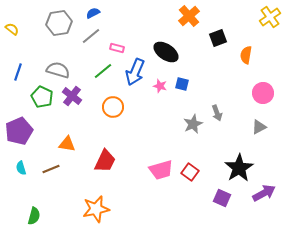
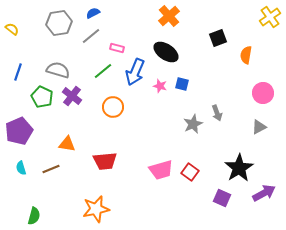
orange cross: moved 20 px left
red trapezoid: rotated 60 degrees clockwise
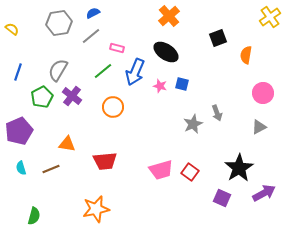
gray semicircle: rotated 75 degrees counterclockwise
green pentagon: rotated 20 degrees clockwise
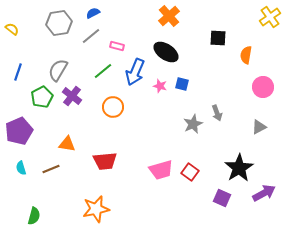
black square: rotated 24 degrees clockwise
pink rectangle: moved 2 px up
pink circle: moved 6 px up
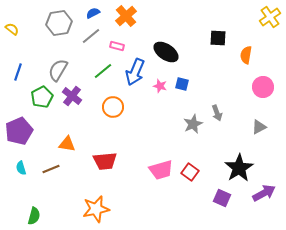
orange cross: moved 43 px left
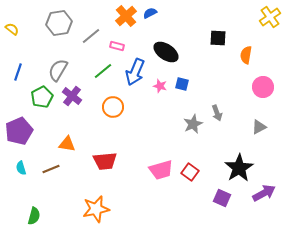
blue semicircle: moved 57 px right
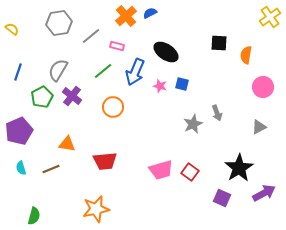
black square: moved 1 px right, 5 px down
